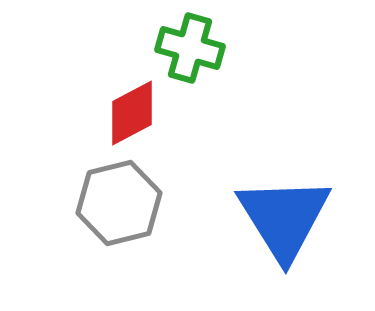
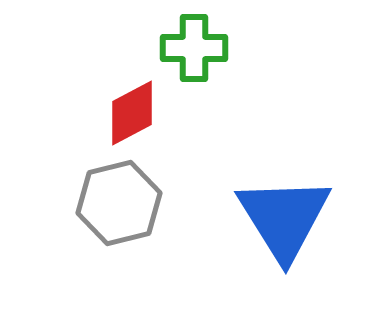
green cross: moved 4 px right; rotated 16 degrees counterclockwise
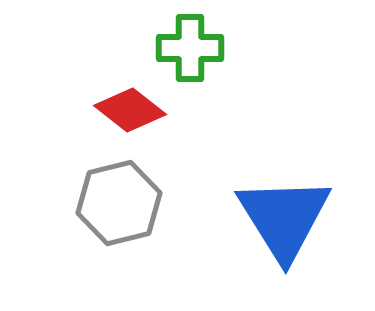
green cross: moved 4 px left
red diamond: moved 2 px left, 3 px up; rotated 66 degrees clockwise
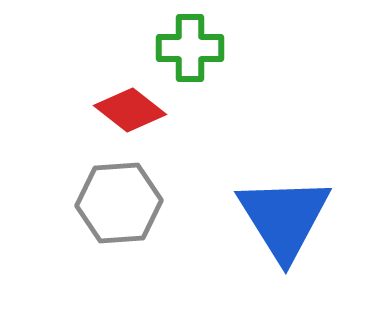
gray hexagon: rotated 10 degrees clockwise
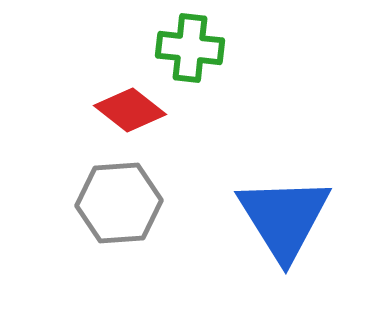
green cross: rotated 6 degrees clockwise
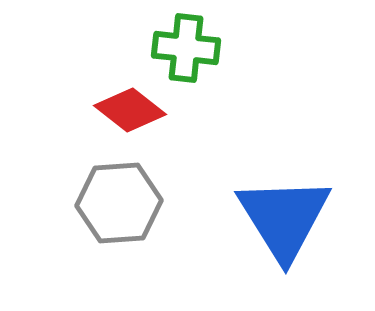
green cross: moved 4 px left
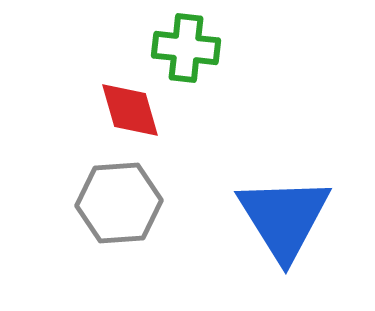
red diamond: rotated 36 degrees clockwise
